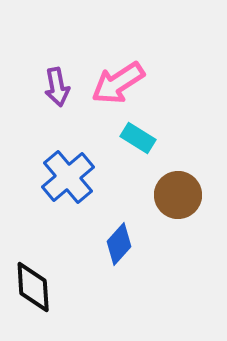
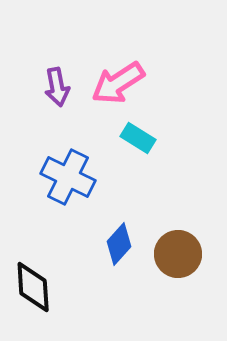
blue cross: rotated 24 degrees counterclockwise
brown circle: moved 59 px down
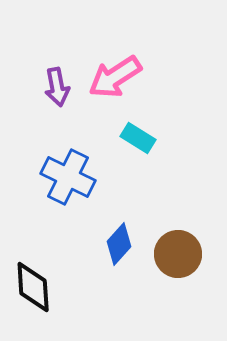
pink arrow: moved 3 px left, 6 px up
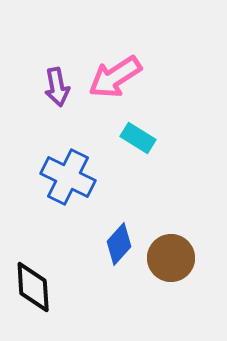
brown circle: moved 7 px left, 4 px down
